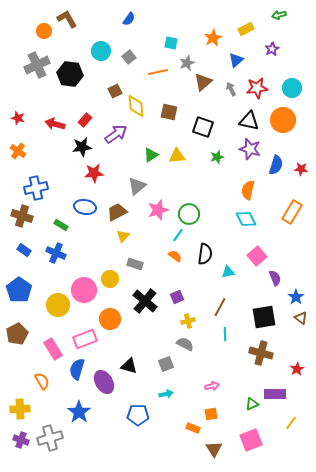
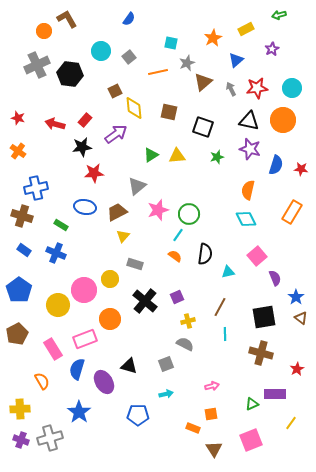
yellow diamond at (136, 106): moved 2 px left, 2 px down
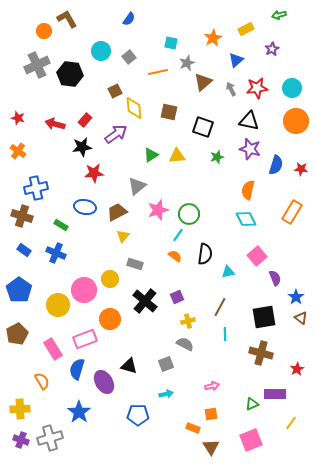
orange circle at (283, 120): moved 13 px right, 1 px down
brown triangle at (214, 449): moved 3 px left, 2 px up
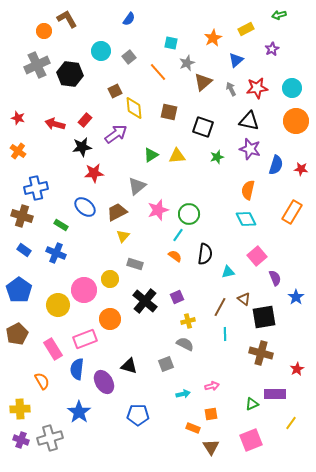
orange line at (158, 72): rotated 60 degrees clockwise
blue ellipse at (85, 207): rotated 30 degrees clockwise
brown triangle at (301, 318): moved 57 px left, 19 px up
blue semicircle at (77, 369): rotated 10 degrees counterclockwise
cyan arrow at (166, 394): moved 17 px right
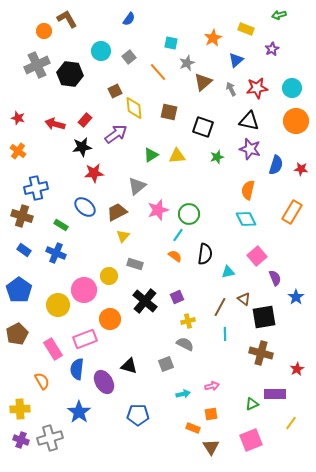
yellow rectangle at (246, 29): rotated 49 degrees clockwise
yellow circle at (110, 279): moved 1 px left, 3 px up
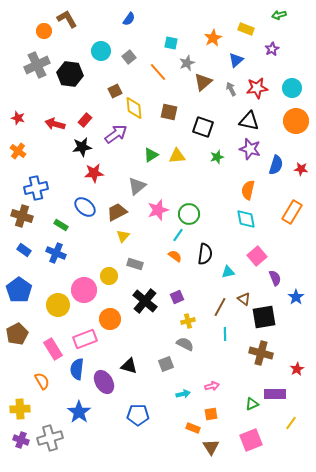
cyan diamond at (246, 219): rotated 15 degrees clockwise
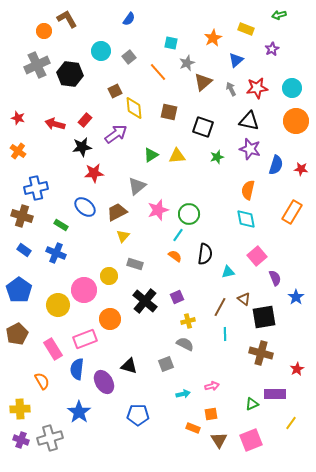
brown triangle at (211, 447): moved 8 px right, 7 px up
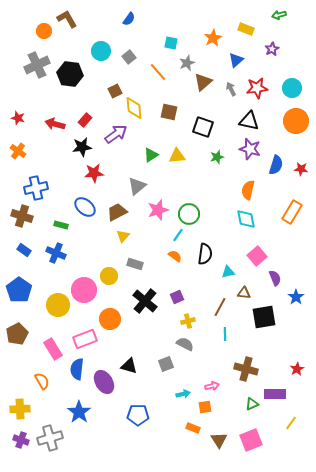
green rectangle at (61, 225): rotated 16 degrees counterclockwise
brown triangle at (244, 299): moved 6 px up; rotated 32 degrees counterclockwise
brown cross at (261, 353): moved 15 px left, 16 px down
orange square at (211, 414): moved 6 px left, 7 px up
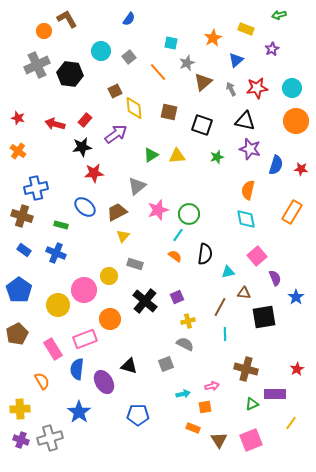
black triangle at (249, 121): moved 4 px left
black square at (203, 127): moved 1 px left, 2 px up
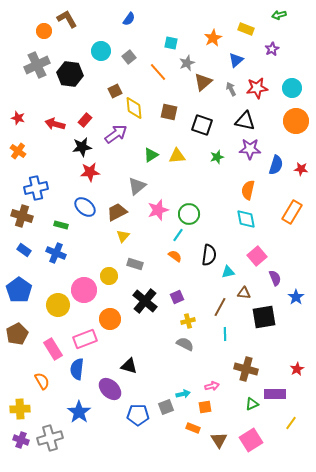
purple star at (250, 149): rotated 15 degrees counterclockwise
red star at (94, 173): moved 4 px left, 1 px up
black semicircle at (205, 254): moved 4 px right, 1 px down
gray square at (166, 364): moved 43 px down
purple ellipse at (104, 382): moved 6 px right, 7 px down; rotated 15 degrees counterclockwise
pink square at (251, 440): rotated 10 degrees counterclockwise
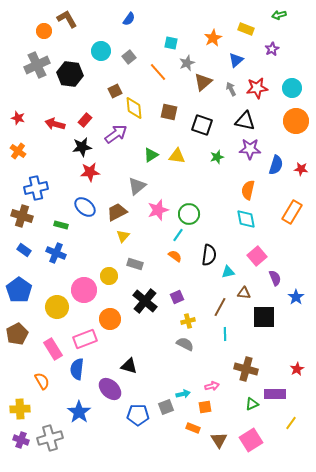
yellow triangle at (177, 156): rotated 12 degrees clockwise
yellow circle at (58, 305): moved 1 px left, 2 px down
black square at (264, 317): rotated 10 degrees clockwise
